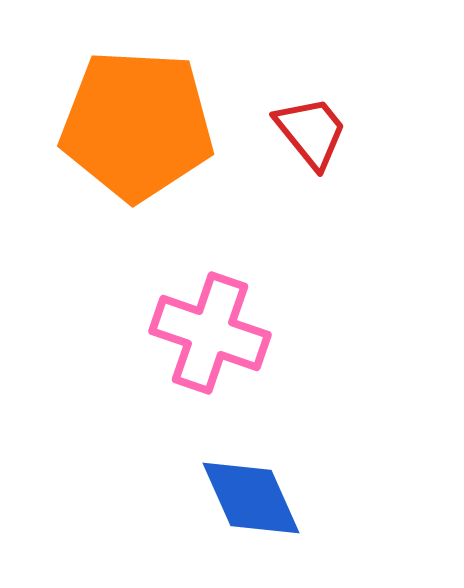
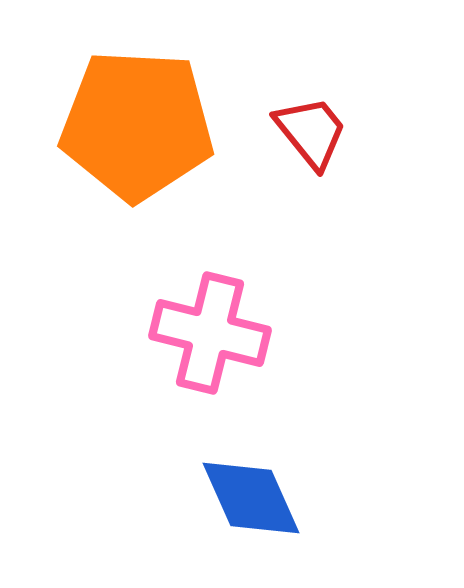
pink cross: rotated 5 degrees counterclockwise
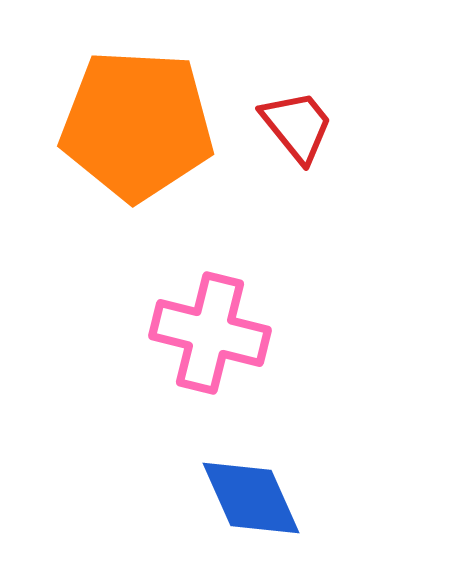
red trapezoid: moved 14 px left, 6 px up
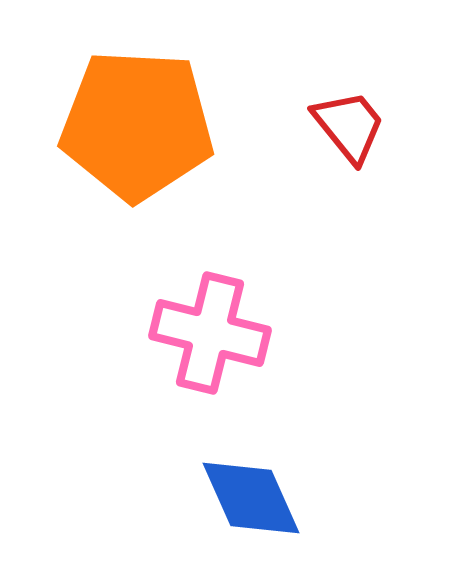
red trapezoid: moved 52 px right
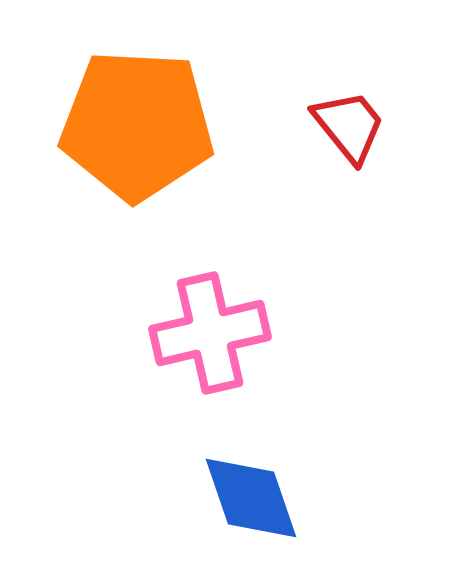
pink cross: rotated 27 degrees counterclockwise
blue diamond: rotated 5 degrees clockwise
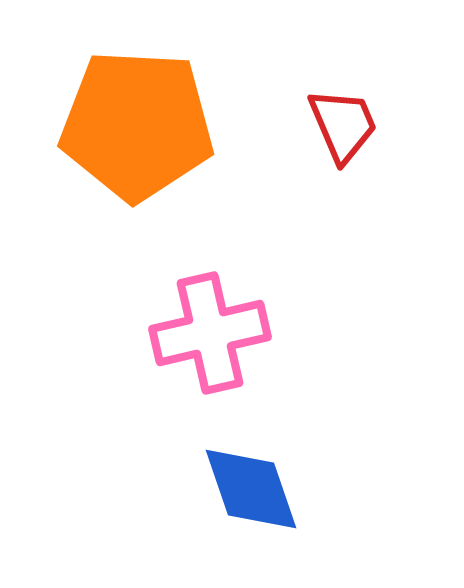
red trapezoid: moved 6 px left, 1 px up; rotated 16 degrees clockwise
blue diamond: moved 9 px up
